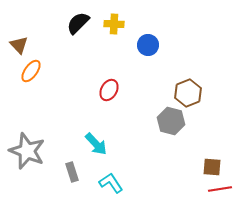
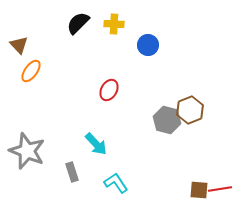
brown hexagon: moved 2 px right, 17 px down
gray hexagon: moved 4 px left, 1 px up
brown square: moved 13 px left, 23 px down
cyan L-shape: moved 5 px right
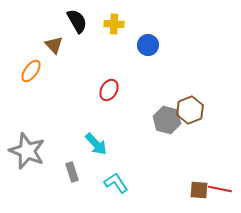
black semicircle: moved 1 px left, 2 px up; rotated 105 degrees clockwise
brown triangle: moved 35 px right
red line: rotated 20 degrees clockwise
